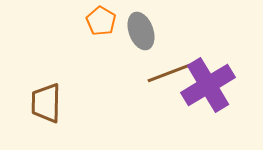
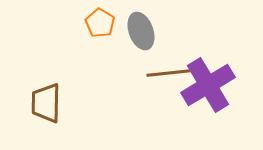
orange pentagon: moved 1 px left, 2 px down
brown line: rotated 15 degrees clockwise
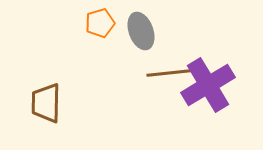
orange pentagon: rotated 24 degrees clockwise
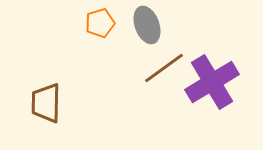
gray ellipse: moved 6 px right, 6 px up
brown line: moved 5 px left, 5 px up; rotated 30 degrees counterclockwise
purple cross: moved 4 px right, 3 px up
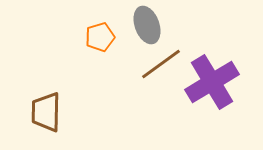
orange pentagon: moved 14 px down
brown line: moved 3 px left, 4 px up
brown trapezoid: moved 9 px down
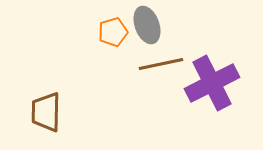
orange pentagon: moved 13 px right, 5 px up
brown line: rotated 24 degrees clockwise
purple cross: moved 1 px down; rotated 4 degrees clockwise
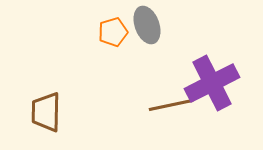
brown line: moved 10 px right, 41 px down
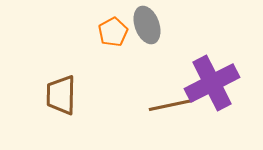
orange pentagon: rotated 12 degrees counterclockwise
brown trapezoid: moved 15 px right, 17 px up
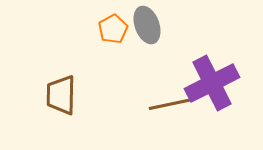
orange pentagon: moved 3 px up
brown line: moved 1 px up
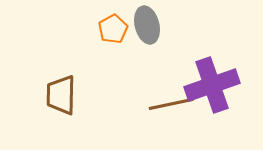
gray ellipse: rotated 6 degrees clockwise
purple cross: moved 2 px down; rotated 8 degrees clockwise
